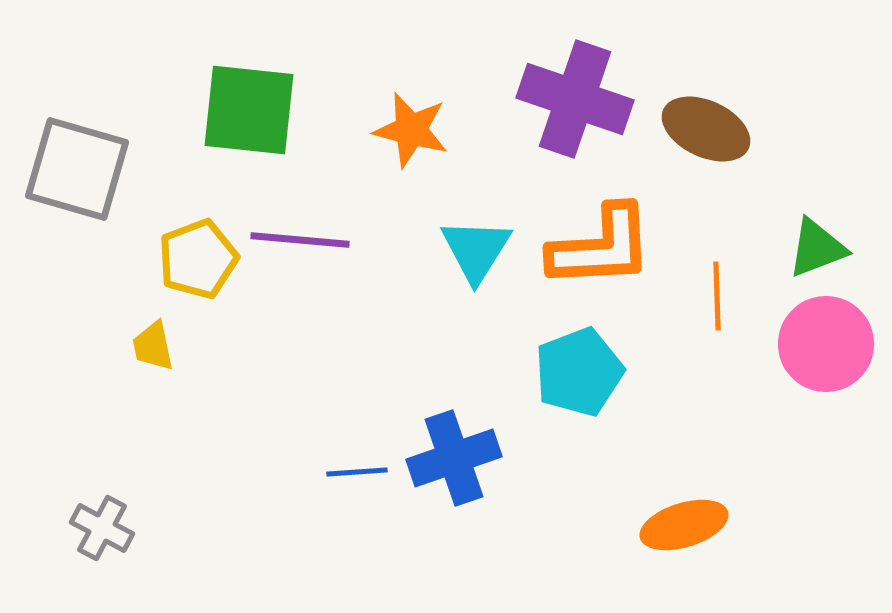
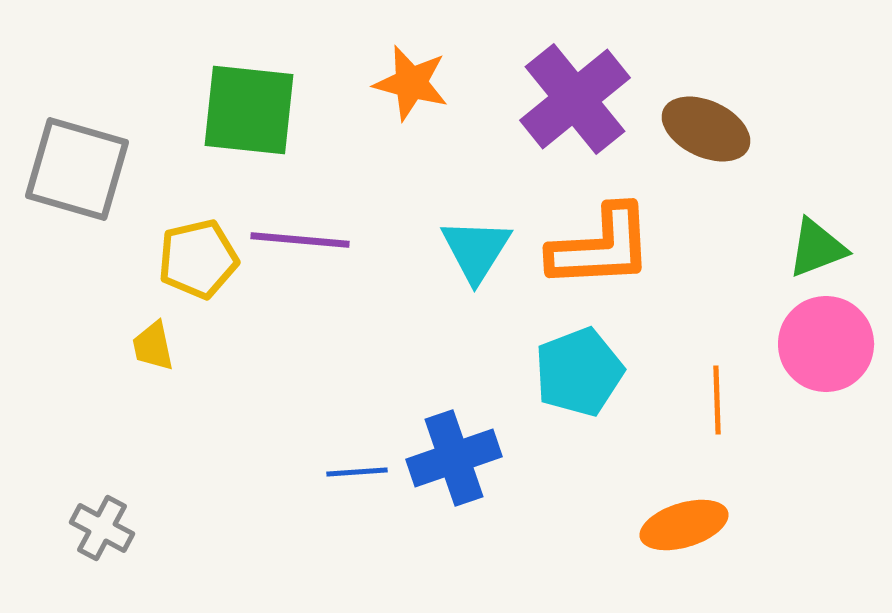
purple cross: rotated 32 degrees clockwise
orange star: moved 47 px up
yellow pentagon: rotated 8 degrees clockwise
orange line: moved 104 px down
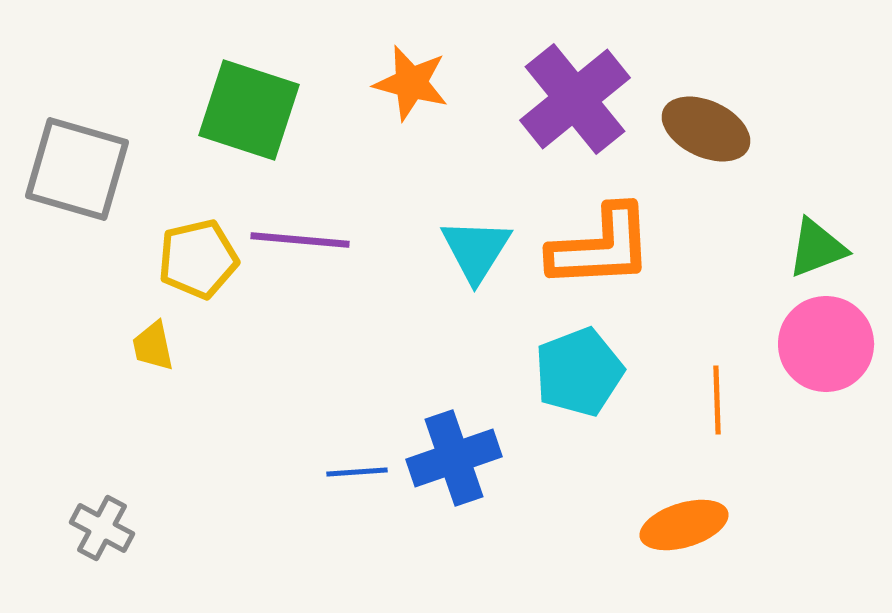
green square: rotated 12 degrees clockwise
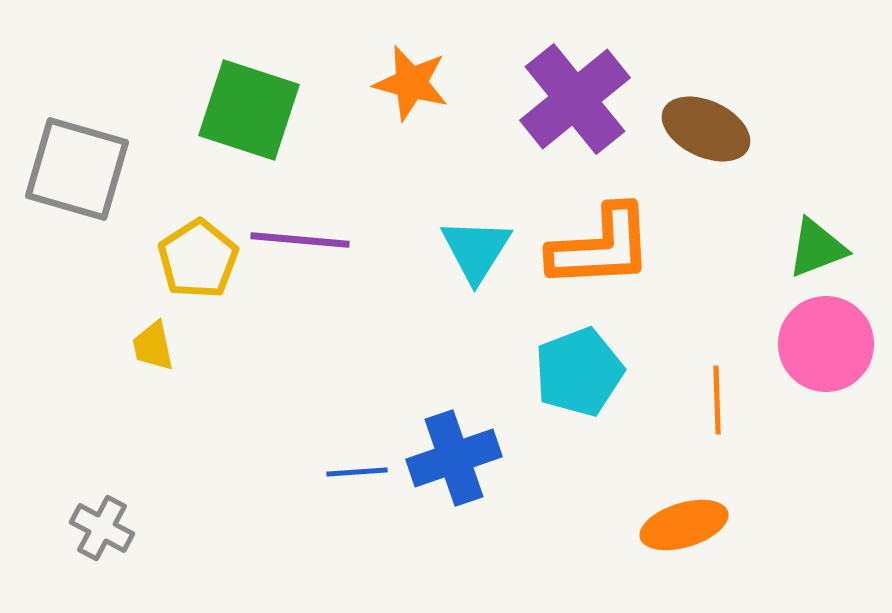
yellow pentagon: rotated 20 degrees counterclockwise
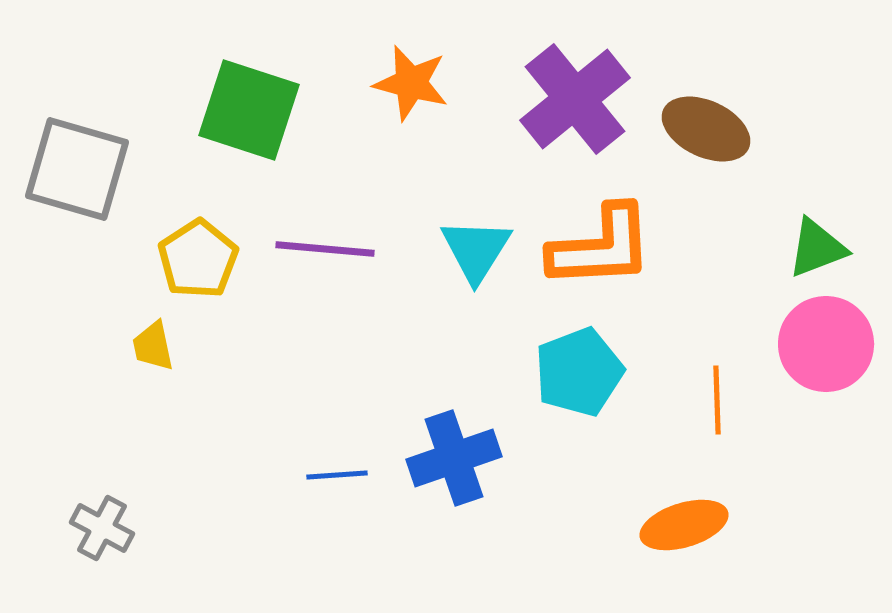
purple line: moved 25 px right, 9 px down
blue line: moved 20 px left, 3 px down
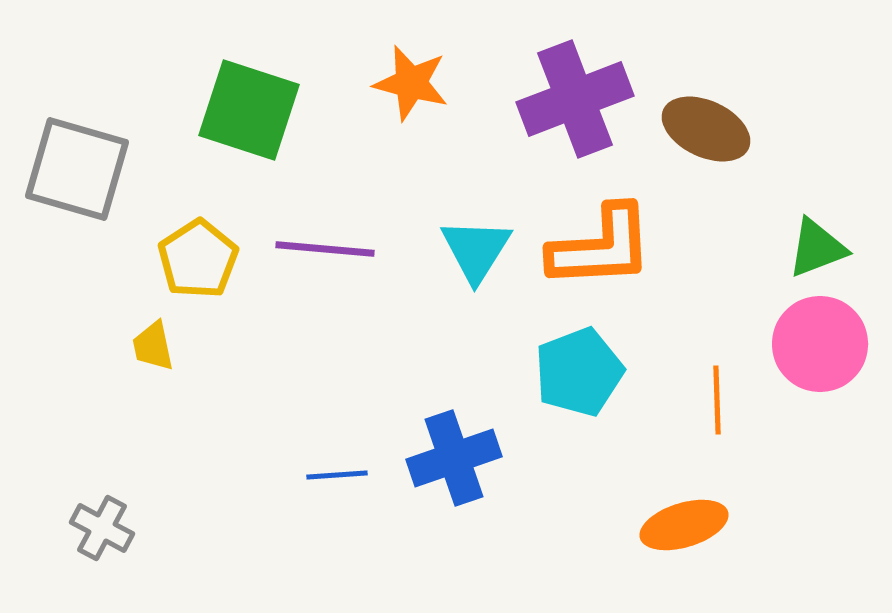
purple cross: rotated 18 degrees clockwise
pink circle: moved 6 px left
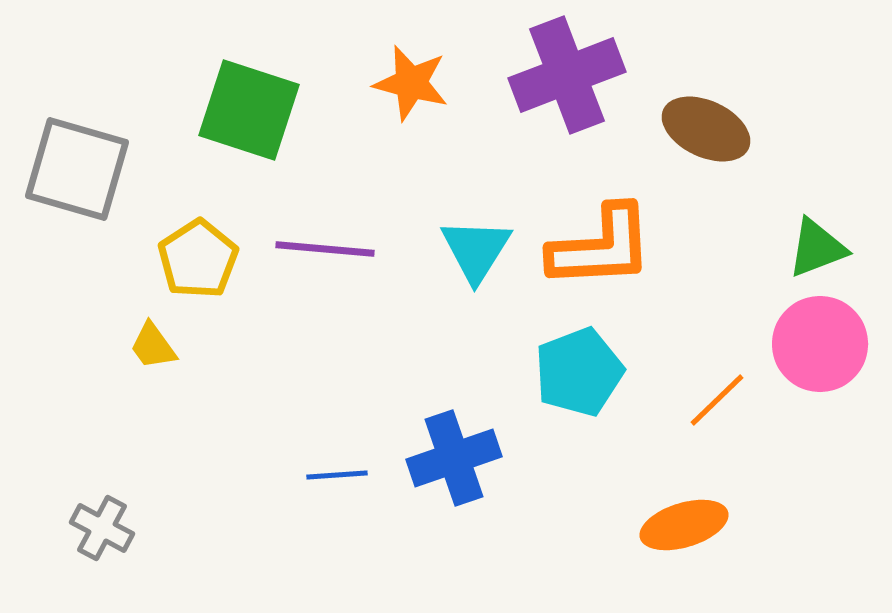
purple cross: moved 8 px left, 24 px up
yellow trapezoid: rotated 24 degrees counterclockwise
orange line: rotated 48 degrees clockwise
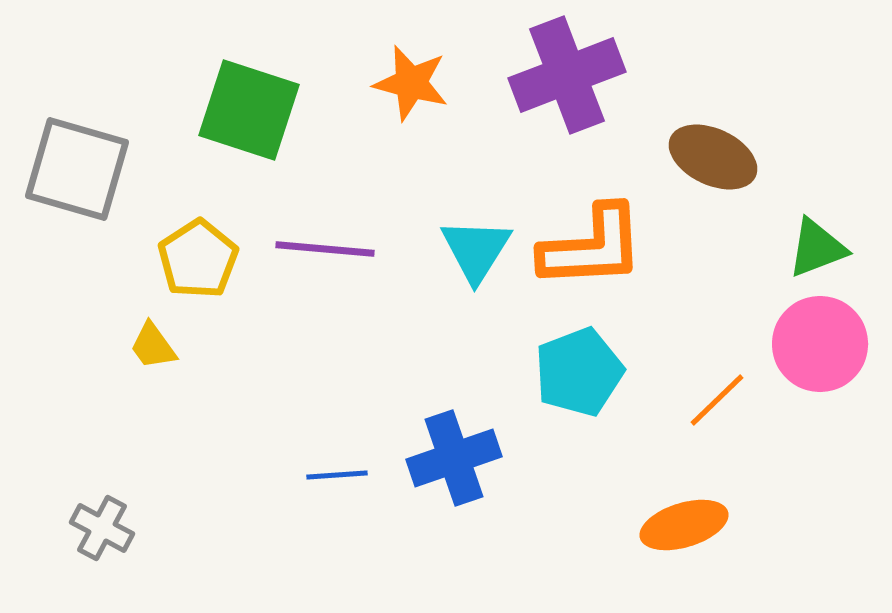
brown ellipse: moved 7 px right, 28 px down
orange L-shape: moved 9 px left
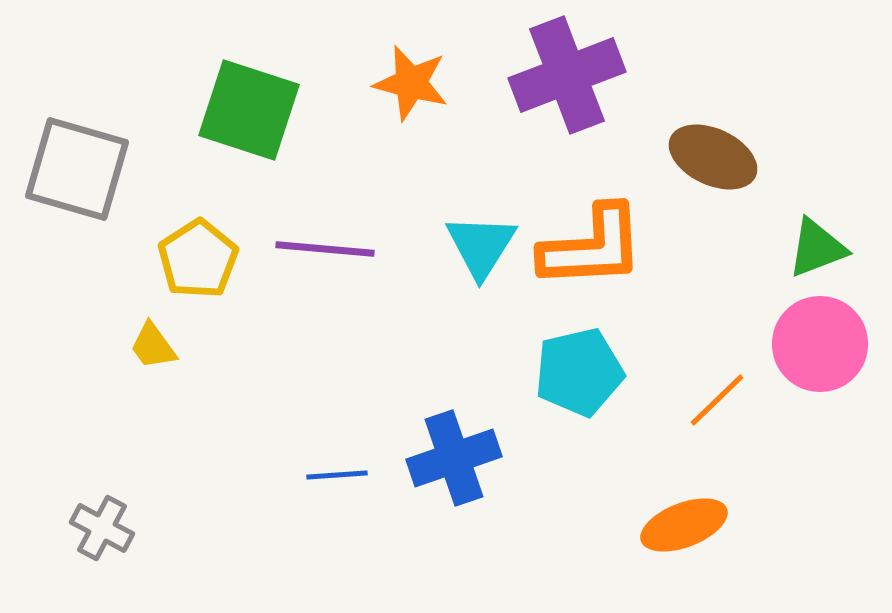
cyan triangle: moved 5 px right, 4 px up
cyan pentagon: rotated 8 degrees clockwise
orange ellipse: rotated 4 degrees counterclockwise
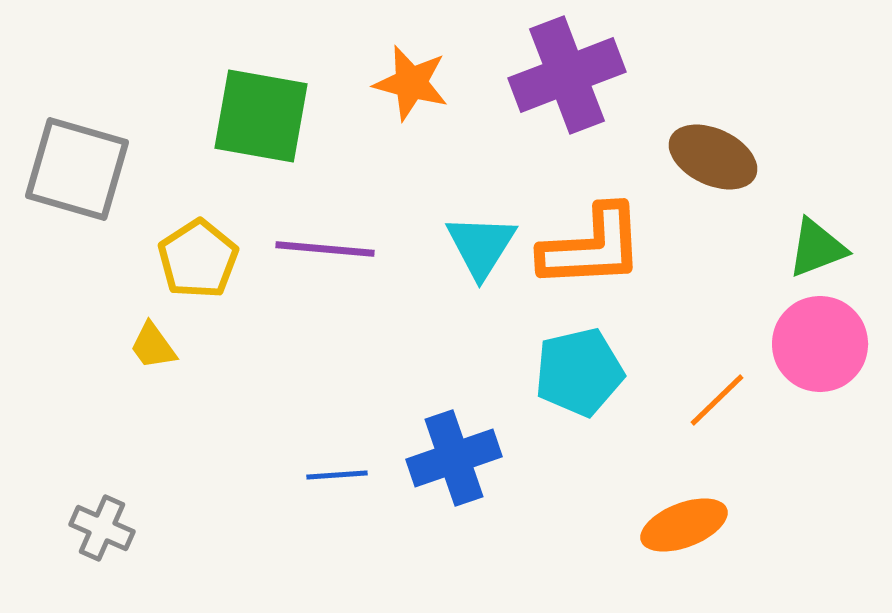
green square: moved 12 px right, 6 px down; rotated 8 degrees counterclockwise
gray cross: rotated 4 degrees counterclockwise
